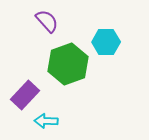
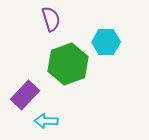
purple semicircle: moved 4 px right, 2 px up; rotated 25 degrees clockwise
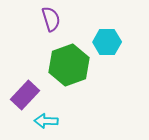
cyan hexagon: moved 1 px right
green hexagon: moved 1 px right, 1 px down
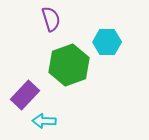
cyan arrow: moved 2 px left
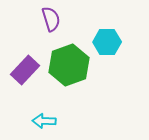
purple rectangle: moved 25 px up
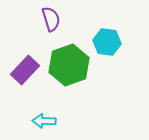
cyan hexagon: rotated 8 degrees clockwise
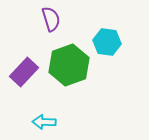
purple rectangle: moved 1 px left, 2 px down
cyan arrow: moved 1 px down
